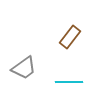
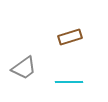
brown rectangle: rotated 35 degrees clockwise
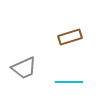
gray trapezoid: rotated 12 degrees clockwise
